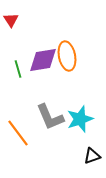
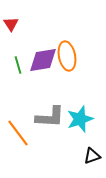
red triangle: moved 4 px down
green line: moved 4 px up
gray L-shape: rotated 64 degrees counterclockwise
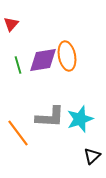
red triangle: rotated 14 degrees clockwise
black triangle: rotated 24 degrees counterclockwise
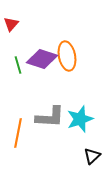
purple diamond: moved 1 px left, 1 px up; rotated 28 degrees clockwise
orange line: rotated 48 degrees clockwise
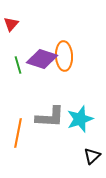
orange ellipse: moved 3 px left; rotated 8 degrees clockwise
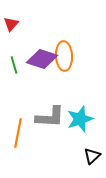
green line: moved 4 px left
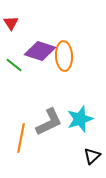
red triangle: moved 1 px up; rotated 14 degrees counterclockwise
purple diamond: moved 2 px left, 8 px up
green line: rotated 36 degrees counterclockwise
gray L-shape: moved 1 px left, 5 px down; rotated 28 degrees counterclockwise
orange line: moved 3 px right, 5 px down
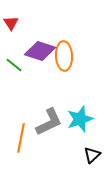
black triangle: moved 1 px up
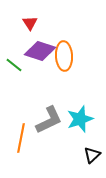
red triangle: moved 19 px right
gray L-shape: moved 2 px up
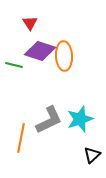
green line: rotated 24 degrees counterclockwise
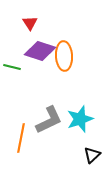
green line: moved 2 px left, 2 px down
